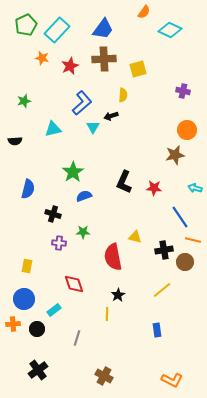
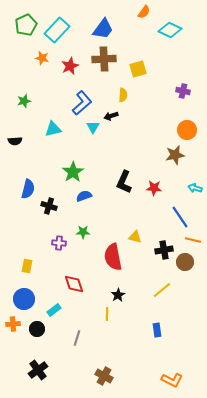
black cross at (53, 214): moved 4 px left, 8 px up
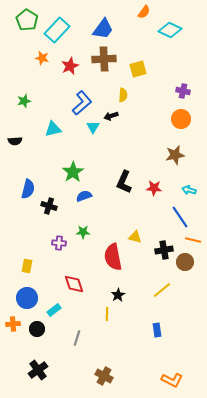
green pentagon at (26, 25): moved 1 px right, 5 px up; rotated 15 degrees counterclockwise
orange circle at (187, 130): moved 6 px left, 11 px up
cyan arrow at (195, 188): moved 6 px left, 2 px down
blue circle at (24, 299): moved 3 px right, 1 px up
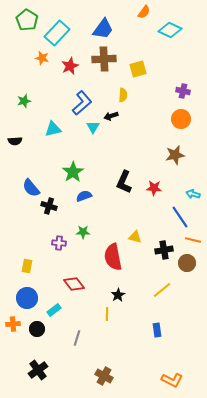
cyan rectangle at (57, 30): moved 3 px down
blue semicircle at (28, 189): moved 3 px right, 1 px up; rotated 126 degrees clockwise
cyan arrow at (189, 190): moved 4 px right, 4 px down
brown circle at (185, 262): moved 2 px right, 1 px down
red diamond at (74, 284): rotated 20 degrees counterclockwise
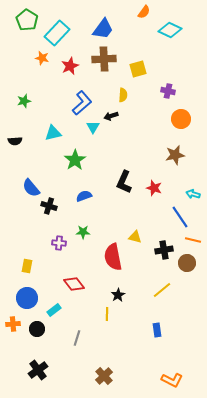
purple cross at (183, 91): moved 15 px left
cyan triangle at (53, 129): moved 4 px down
green star at (73, 172): moved 2 px right, 12 px up
red star at (154, 188): rotated 14 degrees clockwise
brown cross at (104, 376): rotated 18 degrees clockwise
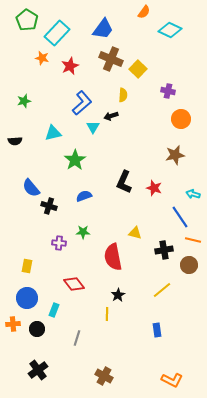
brown cross at (104, 59): moved 7 px right; rotated 25 degrees clockwise
yellow square at (138, 69): rotated 30 degrees counterclockwise
yellow triangle at (135, 237): moved 4 px up
brown circle at (187, 263): moved 2 px right, 2 px down
cyan rectangle at (54, 310): rotated 32 degrees counterclockwise
brown cross at (104, 376): rotated 18 degrees counterclockwise
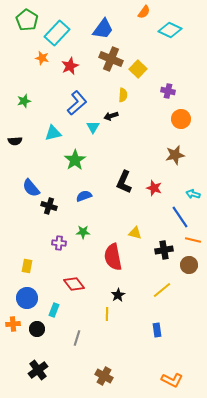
blue L-shape at (82, 103): moved 5 px left
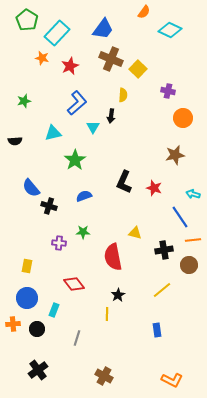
black arrow at (111, 116): rotated 64 degrees counterclockwise
orange circle at (181, 119): moved 2 px right, 1 px up
orange line at (193, 240): rotated 21 degrees counterclockwise
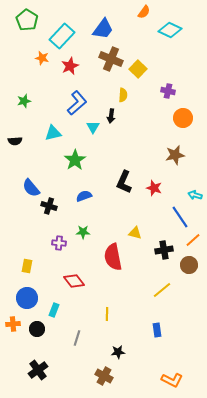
cyan rectangle at (57, 33): moved 5 px right, 3 px down
cyan arrow at (193, 194): moved 2 px right, 1 px down
orange line at (193, 240): rotated 35 degrees counterclockwise
red diamond at (74, 284): moved 3 px up
black star at (118, 295): moved 57 px down; rotated 24 degrees clockwise
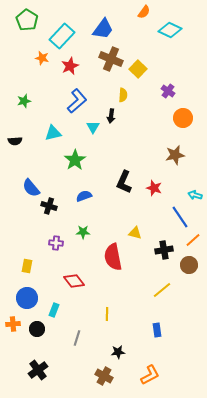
purple cross at (168, 91): rotated 24 degrees clockwise
blue L-shape at (77, 103): moved 2 px up
purple cross at (59, 243): moved 3 px left
orange L-shape at (172, 380): moved 22 px left, 5 px up; rotated 55 degrees counterclockwise
